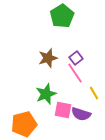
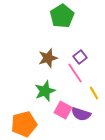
purple square: moved 4 px right, 1 px up
green star: moved 1 px left, 3 px up
pink square: rotated 18 degrees clockwise
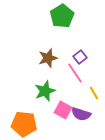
orange pentagon: rotated 20 degrees clockwise
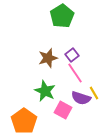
purple square: moved 8 px left, 2 px up
green star: rotated 25 degrees counterclockwise
purple semicircle: moved 16 px up
orange pentagon: moved 3 px up; rotated 30 degrees clockwise
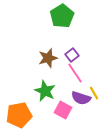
orange pentagon: moved 5 px left, 6 px up; rotated 25 degrees clockwise
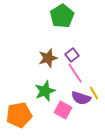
green star: rotated 25 degrees clockwise
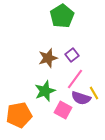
pink line: moved 6 px down; rotated 70 degrees clockwise
